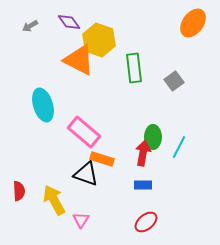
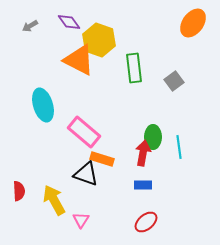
cyan line: rotated 35 degrees counterclockwise
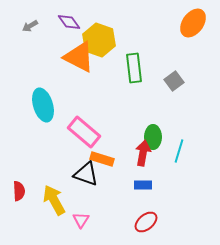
orange triangle: moved 3 px up
cyan line: moved 4 px down; rotated 25 degrees clockwise
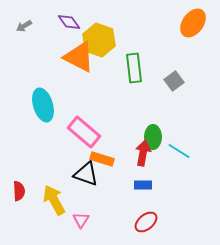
gray arrow: moved 6 px left
cyan line: rotated 75 degrees counterclockwise
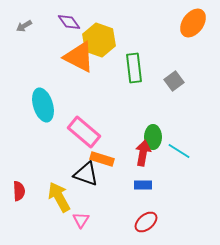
yellow arrow: moved 5 px right, 3 px up
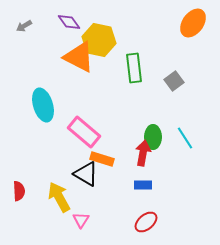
yellow hexagon: rotated 8 degrees counterclockwise
cyan line: moved 6 px right, 13 px up; rotated 25 degrees clockwise
black triangle: rotated 12 degrees clockwise
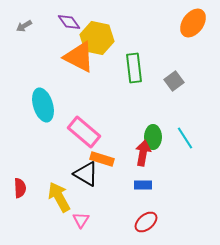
yellow hexagon: moved 2 px left, 2 px up
red semicircle: moved 1 px right, 3 px up
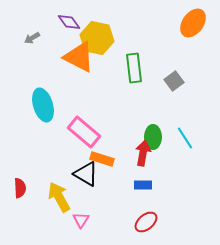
gray arrow: moved 8 px right, 12 px down
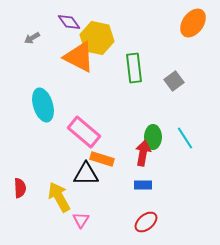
black triangle: rotated 32 degrees counterclockwise
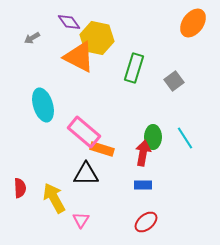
green rectangle: rotated 24 degrees clockwise
orange rectangle: moved 10 px up
yellow arrow: moved 5 px left, 1 px down
